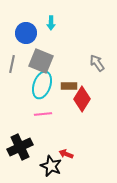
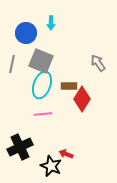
gray arrow: moved 1 px right
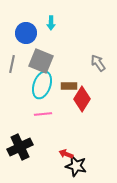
black star: moved 25 px right; rotated 10 degrees counterclockwise
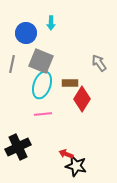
gray arrow: moved 1 px right
brown rectangle: moved 1 px right, 3 px up
black cross: moved 2 px left
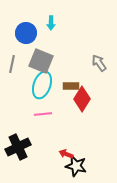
brown rectangle: moved 1 px right, 3 px down
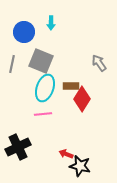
blue circle: moved 2 px left, 1 px up
cyan ellipse: moved 3 px right, 3 px down
black star: moved 4 px right
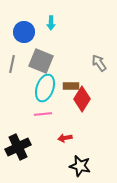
red arrow: moved 1 px left, 16 px up; rotated 32 degrees counterclockwise
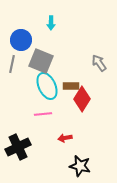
blue circle: moved 3 px left, 8 px down
cyan ellipse: moved 2 px right, 2 px up; rotated 44 degrees counterclockwise
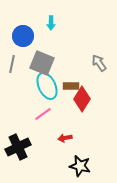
blue circle: moved 2 px right, 4 px up
gray square: moved 1 px right, 2 px down
pink line: rotated 30 degrees counterclockwise
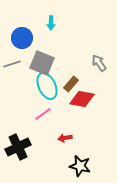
blue circle: moved 1 px left, 2 px down
gray line: rotated 60 degrees clockwise
brown rectangle: moved 2 px up; rotated 49 degrees counterclockwise
red diamond: rotated 70 degrees clockwise
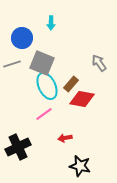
pink line: moved 1 px right
